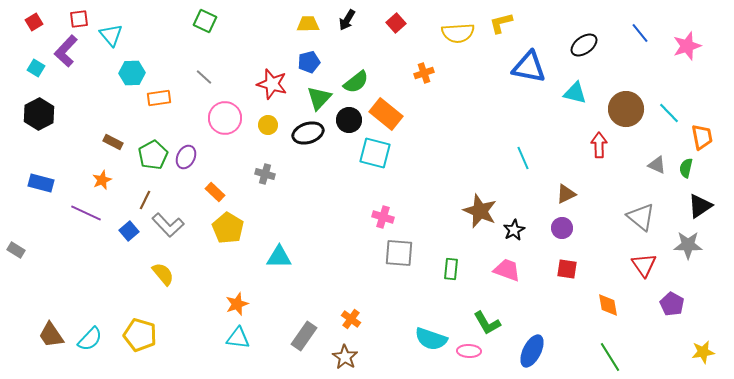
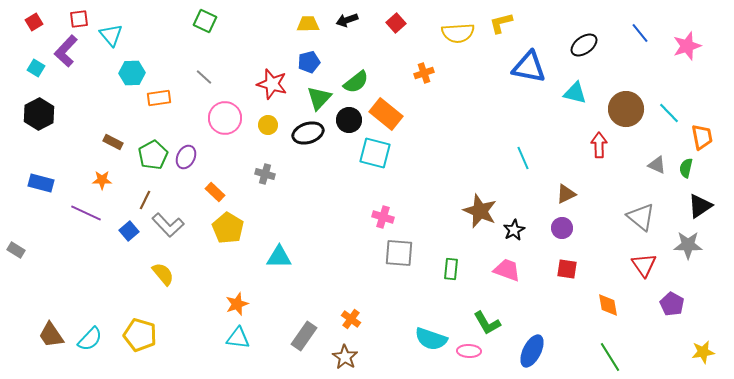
black arrow at (347, 20): rotated 40 degrees clockwise
orange star at (102, 180): rotated 24 degrees clockwise
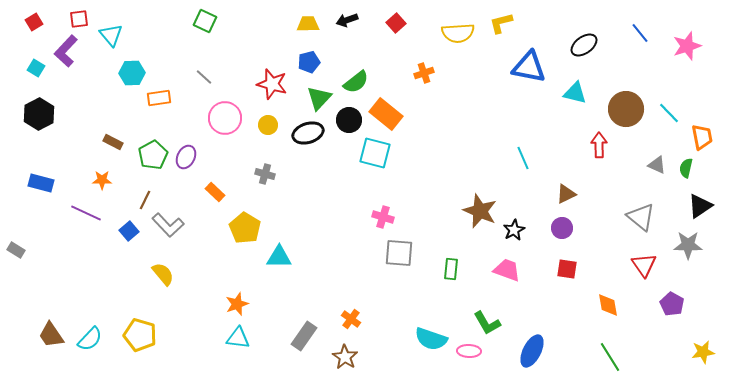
yellow pentagon at (228, 228): moved 17 px right
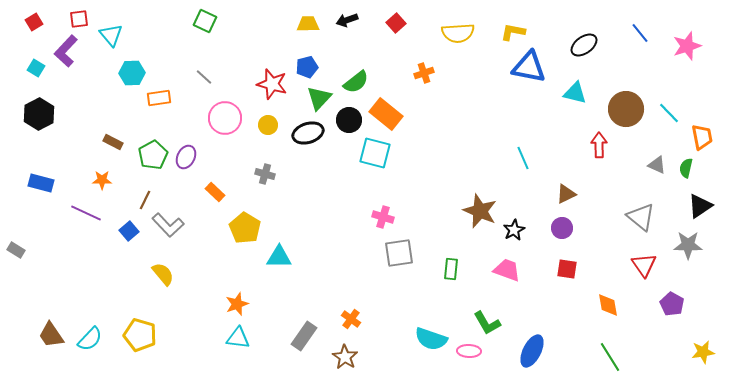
yellow L-shape at (501, 23): moved 12 px right, 9 px down; rotated 25 degrees clockwise
blue pentagon at (309, 62): moved 2 px left, 5 px down
gray square at (399, 253): rotated 12 degrees counterclockwise
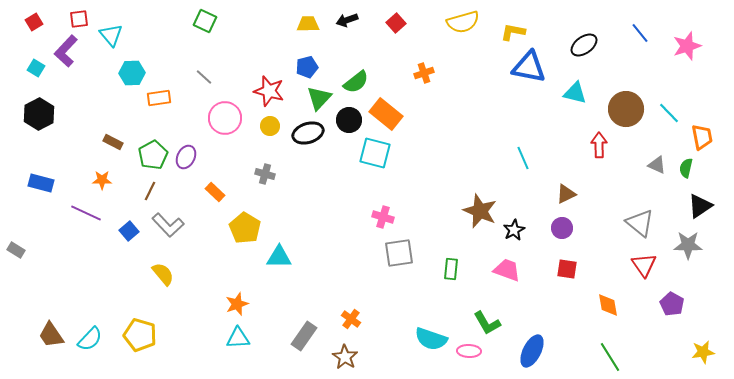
yellow semicircle at (458, 33): moved 5 px right, 11 px up; rotated 12 degrees counterclockwise
red star at (272, 84): moved 3 px left, 7 px down
yellow circle at (268, 125): moved 2 px right, 1 px down
brown line at (145, 200): moved 5 px right, 9 px up
gray triangle at (641, 217): moved 1 px left, 6 px down
cyan triangle at (238, 338): rotated 10 degrees counterclockwise
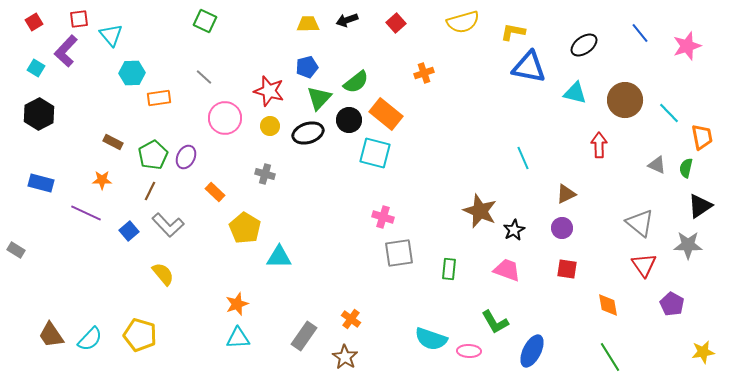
brown circle at (626, 109): moved 1 px left, 9 px up
green rectangle at (451, 269): moved 2 px left
green L-shape at (487, 323): moved 8 px right, 1 px up
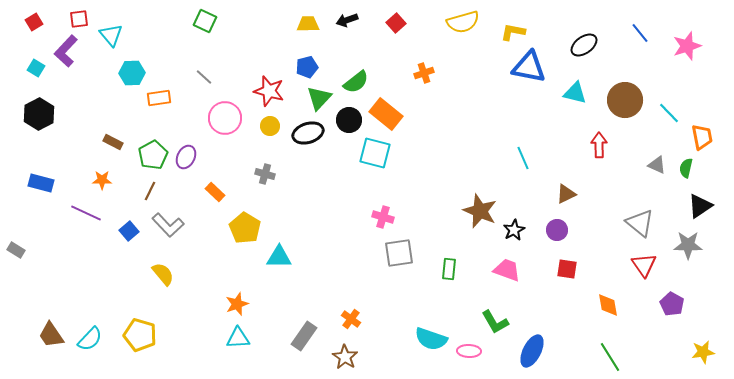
purple circle at (562, 228): moved 5 px left, 2 px down
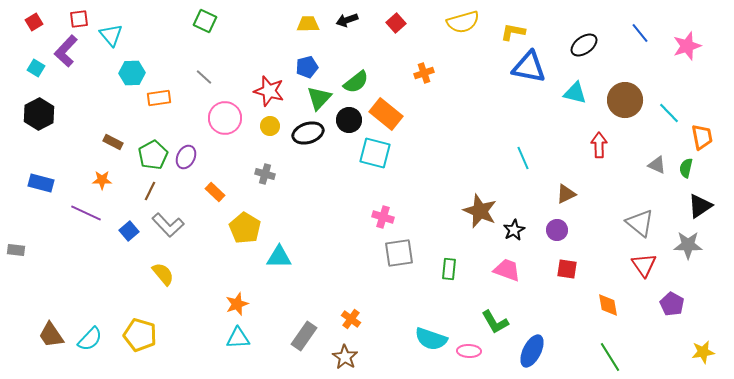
gray rectangle at (16, 250): rotated 24 degrees counterclockwise
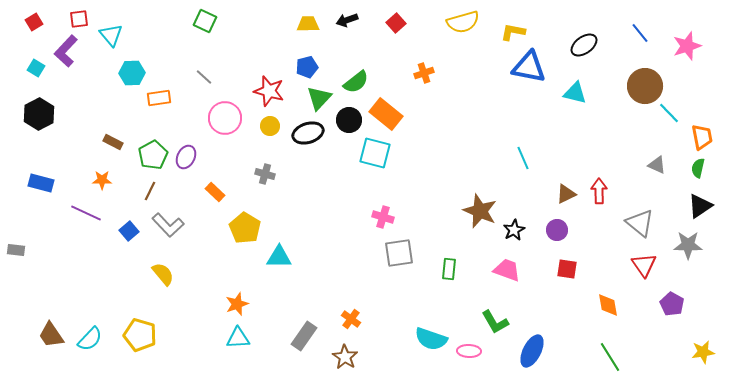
brown circle at (625, 100): moved 20 px right, 14 px up
red arrow at (599, 145): moved 46 px down
green semicircle at (686, 168): moved 12 px right
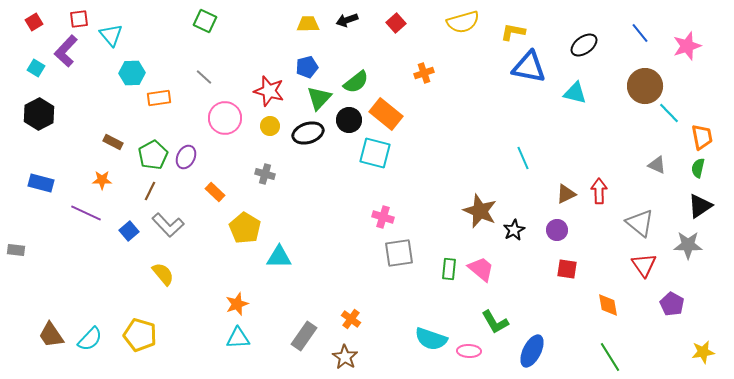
pink trapezoid at (507, 270): moved 26 px left, 1 px up; rotated 20 degrees clockwise
